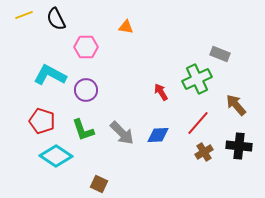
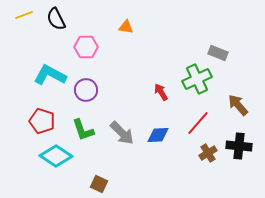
gray rectangle: moved 2 px left, 1 px up
brown arrow: moved 2 px right
brown cross: moved 4 px right, 1 px down
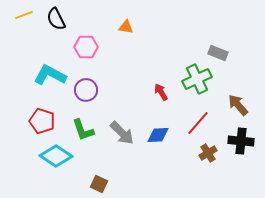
black cross: moved 2 px right, 5 px up
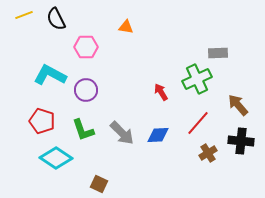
gray rectangle: rotated 24 degrees counterclockwise
cyan diamond: moved 2 px down
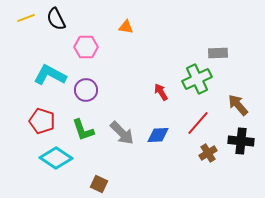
yellow line: moved 2 px right, 3 px down
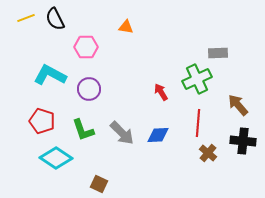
black semicircle: moved 1 px left
purple circle: moved 3 px right, 1 px up
red line: rotated 36 degrees counterclockwise
black cross: moved 2 px right
brown cross: rotated 18 degrees counterclockwise
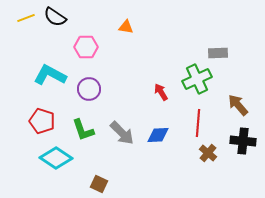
black semicircle: moved 2 px up; rotated 30 degrees counterclockwise
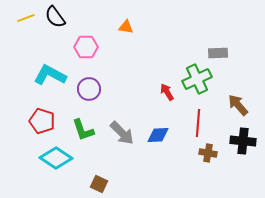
black semicircle: rotated 20 degrees clockwise
red arrow: moved 6 px right
brown cross: rotated 30 degrees counterclockwise
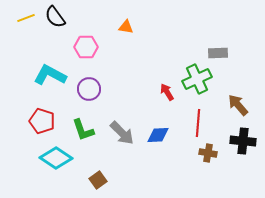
brown square: moved 1 px left, 4 px up; rotated 30 degrees clockwise
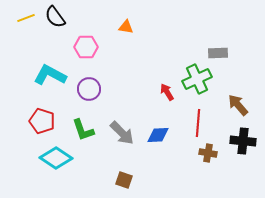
brown square: moved 26 px right; rotated 36 degrees counterclockwise
